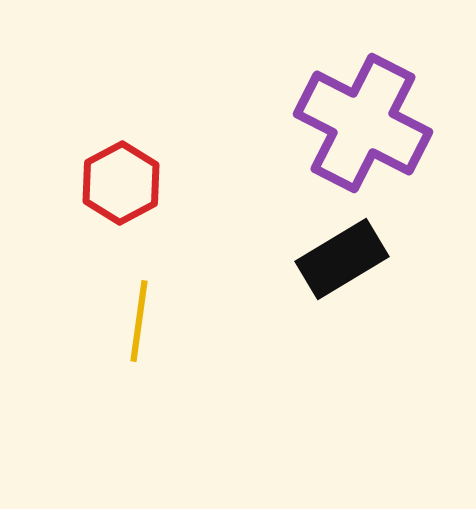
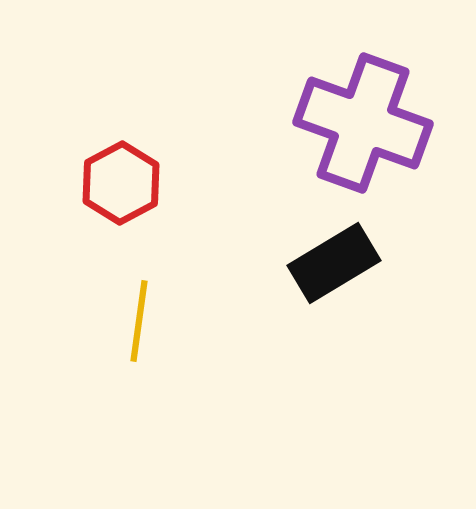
purple cross: rotated 7 degrees counterclockwise
black rectangle: moved 8 px left, 4 px down
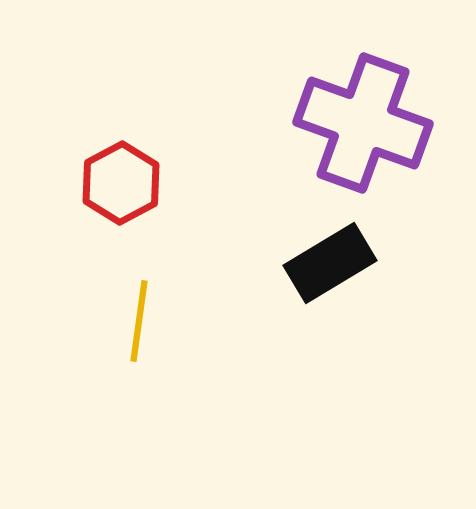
black rectangle: moved 4 px left
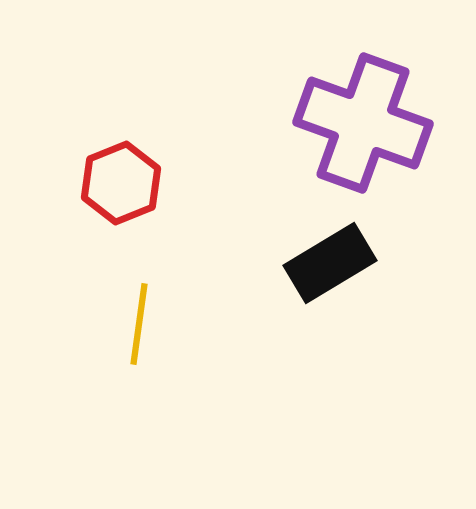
red hexagon: rotated 6 degrees clockwise
yellow line: moved 3 px down
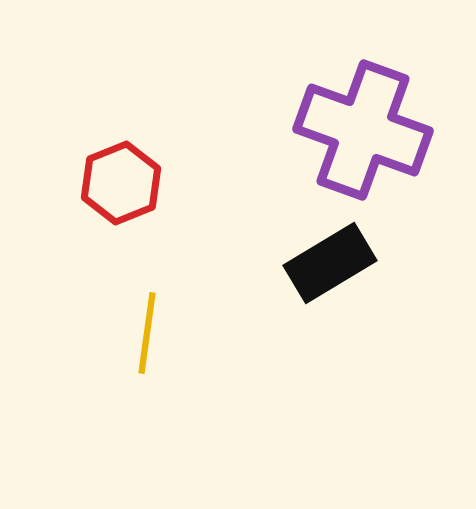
purple cross: moved 7 px down
yellow line: moved 8 px right, 9 px down
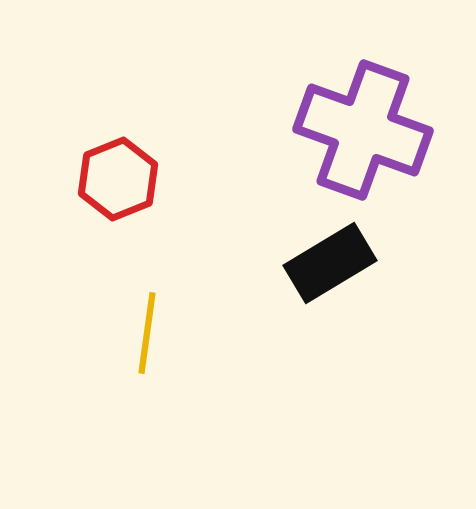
red hexagon: moved 3 px left, 4 px up
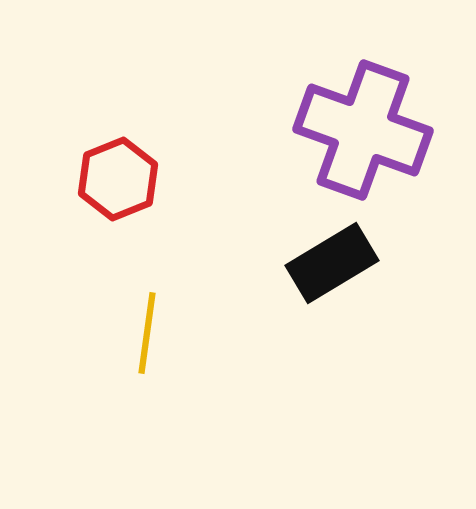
black rectangle: moved 2 px right
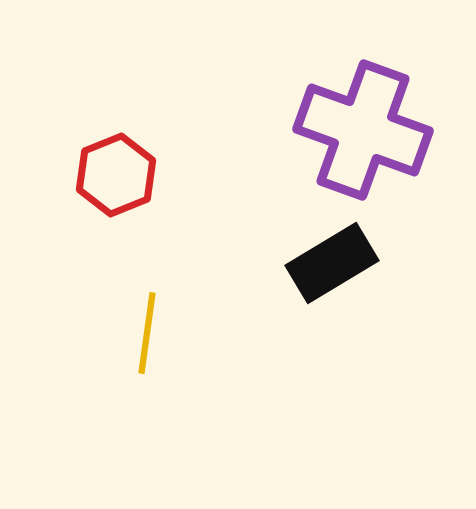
red hexagon: moved 2 px left, 4 px up
